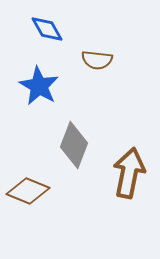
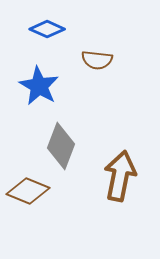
blue diamond: rotated 36 degrees counterclockwise
gray diamond: moved 13 px left, 1 px down
brown arrow: moved 9 px left, 3 px down
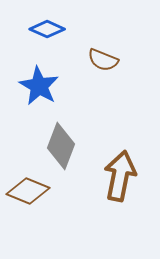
brown semicircle: moved 6 px right; rotated 16 degrees clockwise
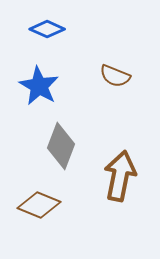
brown semicircle: moved 12 px right, 16 px down
brown diamond: moved 11 px right, 14 px down
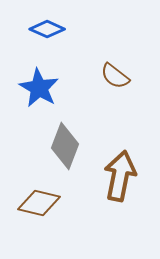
brown semicircle: rotated 16 degrees clockwise
blue star: moved 2 px down
gray diamond: moved 4 px right
brown diamond: moved 2 px up; rotated 9 degrees counterclockwise
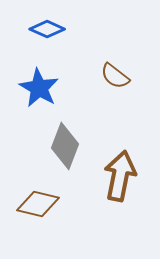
brown diamond: moved 1 px left, 1 px down
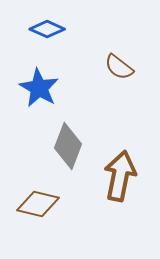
brown semicircle: moved 4 px right, 9 px up
gray diamond: moved 3 px right
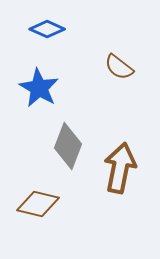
brown arrow: moved 8 px up
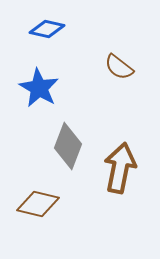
blue diamond: rotated 12 degrees counterclockwise
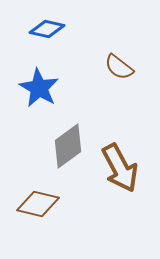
gray diamond: rotated 33 degrees clockwise
brown arrow: rotated 141 degrees clockwise
